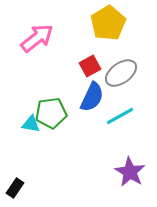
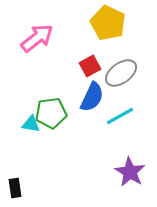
yellow pentagon: rotated 16 degrees counterclockwise
black rectangle: rotated 42 degrees counterclockwise
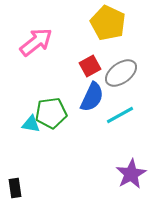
pink arrow: moved 1 px left, 4 px down
cyan line: moved 1 px up
purple star: moved 1 px right, 2 px down; rotated 12 degrees clockwise
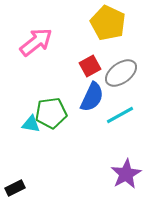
purple star: moved 5 px left
black rectangle: rotated 72 degrees clockwise
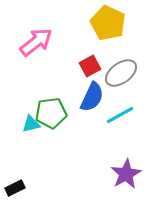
cyan triangle: rotated 24 degrees counterclockwise
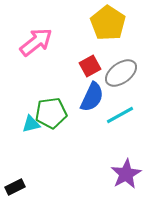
yellow pentagon: rotated 8 degrees clockwise
black rectangle: moved 1 px up
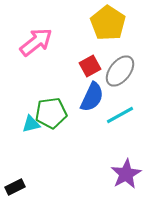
gray ellipse: moved 1 px left, 2 px up; rotated 16 degrees counterclockwise
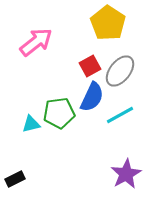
green pentagon: moved 8 px right
black rectangle: moved 8 px up
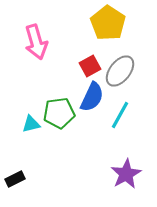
pink arrow: rotated 112 degrees clockwise
cyan line: rotated 32 degrees counterclockwise
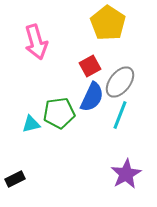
gray ellipse: moved 11 px down
cyan line: rotated 8 degrees counterclockwise
